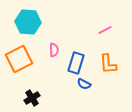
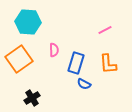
orange square: rotated 8 degrees counterclockwise
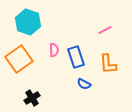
cyan hexagon: rotated 15 degrees clockwise
blue rectangle: moved 6 px up; rotated 35 degrees counterclockwise
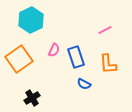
cyan hexagon: moved 3 px right, 2 px up; rotated 15 degrees clockwise
pink semicircle: rotated 24 degrees clockwise
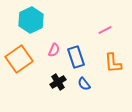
orange L-shape: moved 5 px right, 1 px up
blue semicircle: rotated 24 degrees clockwise
black cross: moved 26 px right, 16 px up
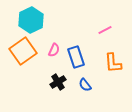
orange square: moved 4 px right, 8 px up
blue semicircle: moved 1 px right, 1 px down
